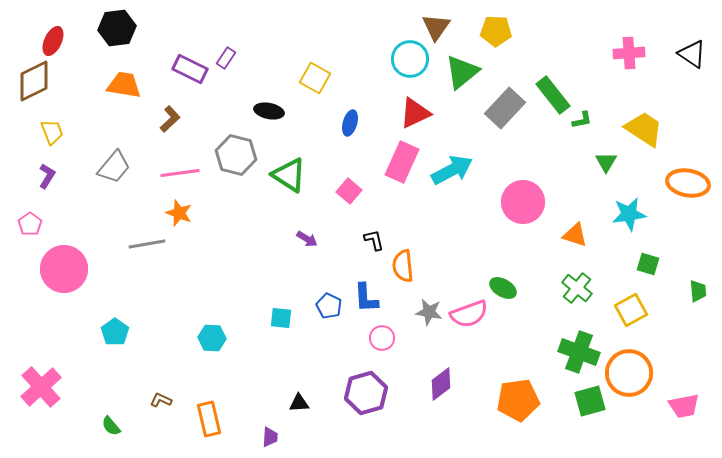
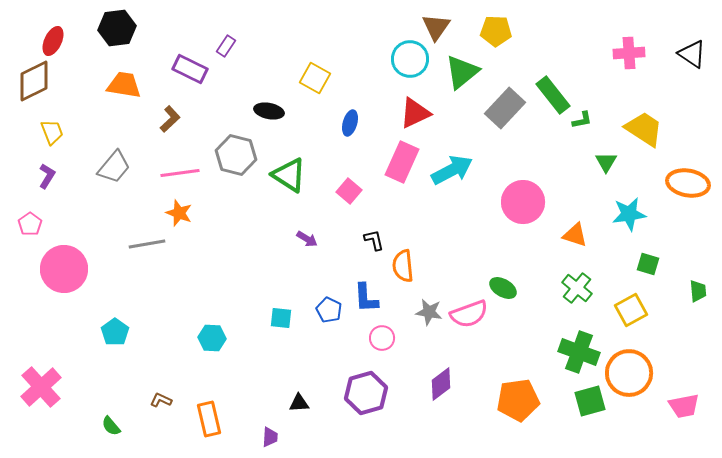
purple rectangle at (226, 58): moved 12 px up
blue pentagon at (329, 306): moved 4 px down
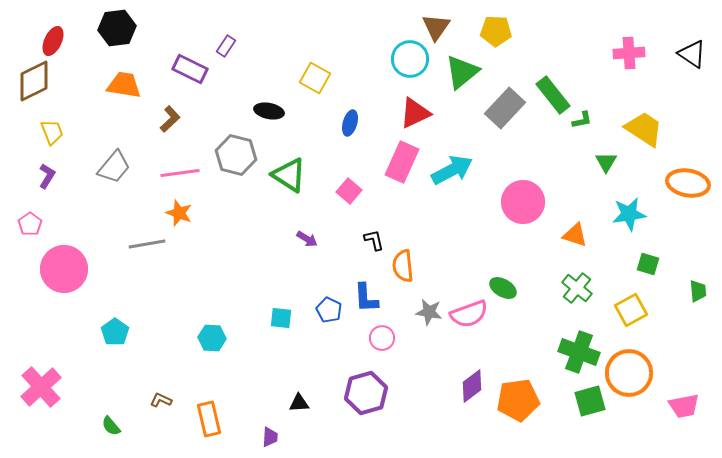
purple diamond at (441, 384): moved 31 px right, 2 px down
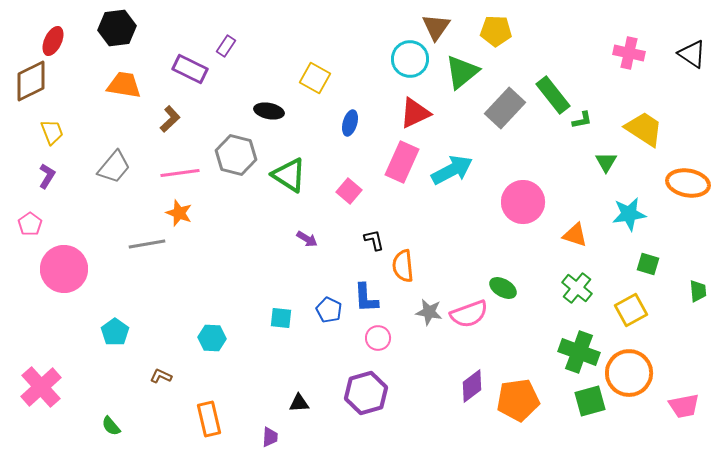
pink cross at (629, 53): rotated 16 degrees clockwise
brown diamond at (34, 81): moved 3 px left
pink circle at (382, 338): moved 4 px left
brown L-shape at (161, 400): moved 24 px up
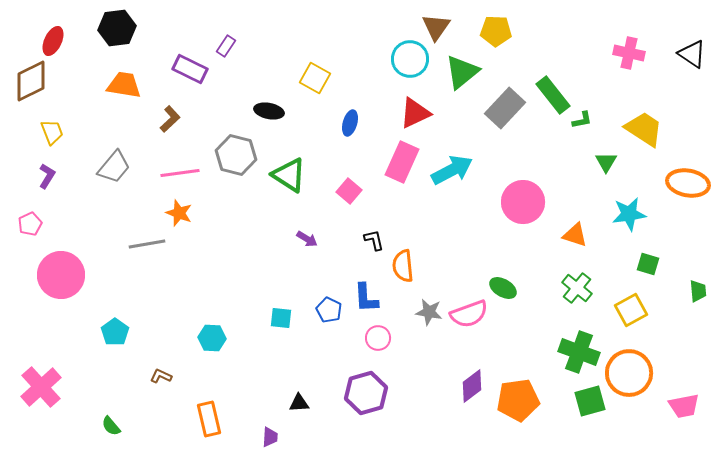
pink pentagon at (30, 224): rotated 10 degrees clockwise
pink circle at (64, 269): moved 3 px left, 6 px down
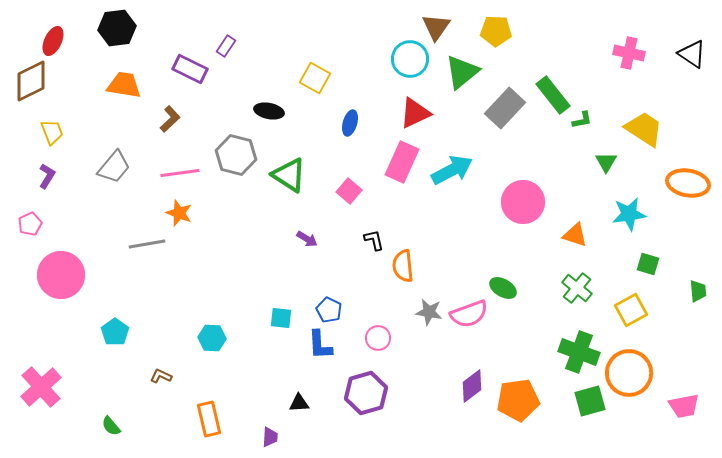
blue L-shape at (366, 298): moved 46 px left, 47 px down
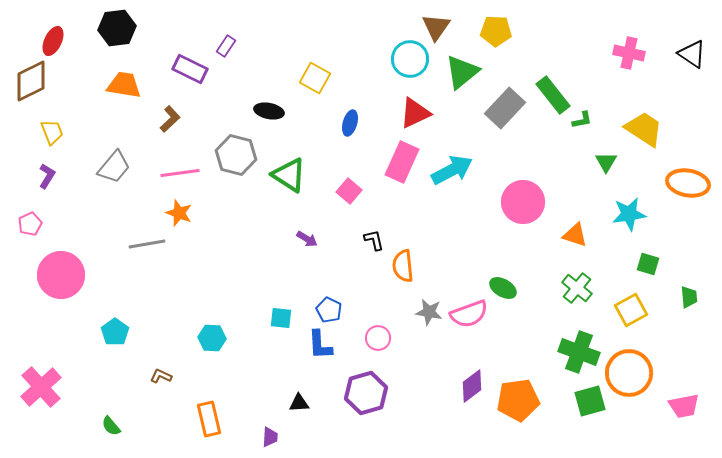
green trapezoid at (698, 291): moved 9 px left, 6 px down
